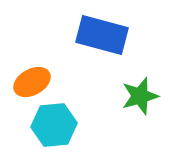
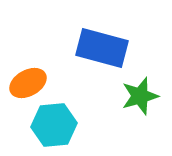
blue rectangle: moved 13 px down
orange ellipse: moved 4 px left, 1 px down
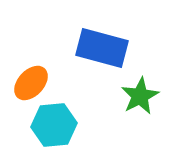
orange ellipse: moved 3 px right; rotated 18 degrees counterclockwise
green star: rotated 12 degrees counterclockwise
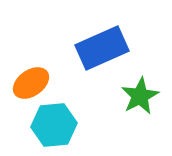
blue rectangle: rotated 39 degrees counterclockwise
orange ellipse: rotated 12 degrees clockwise
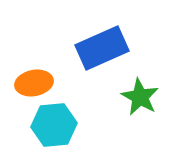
orange ellipse: moved 3 px right; rotated 24 degrees clockwise
green star: moved 1 px down; rotated 15 degrees counterclockwise
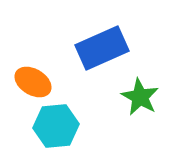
orange ellipse: moved 1 px left, 1 px up; rotated 42 degrees clockwise
cyan hexagon: moved 2 px right, 1 px down
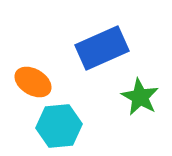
cyan hexagon: moved 3 px right
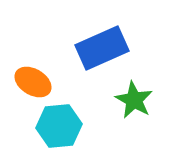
green star: moved 6 px left, 3 px down
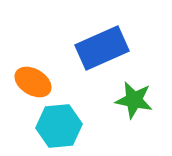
green star: rotated 18 degrees counterclockwise
